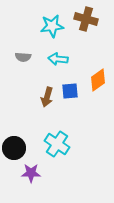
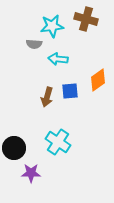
gray semicircle: moved 11 px right, 13 px up
cyan cross: moved 1 px right, 2 px up
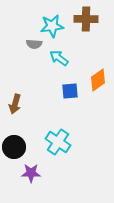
brown cross: rotated 15 degrees counterclockwise
cyan arrow: moved 1 px right, 1 px up; rotated 30 degrees clockwise
brown arrow: moved 32 px left, 7 px down
black circle: moved 1 px up
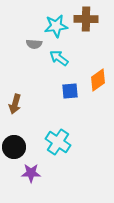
cyan star: moved 4 px right
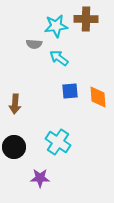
orange diamond: moved 17 px down; rotated 60 degrees counterclockwise
brown arrow: rotated 12 degrees counterclockwise
purple star: moved 9 px right, 5 px down
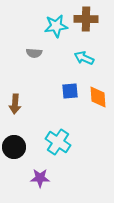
gray semicircle: moved 9 px down
cyan arrow: moved 25 px right; rotated 12 degrees counterclockwise
